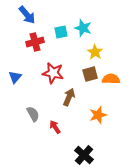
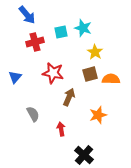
red arrow: moved 6 px right, 2 px down; rotated 24 degrees clockwise
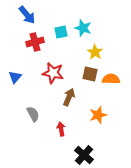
brown square: rotated 28 degrees clockwise
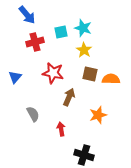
yellow star: moved 11 px left, 2 px up
black cross: rotated 24 degrees counterclockwise
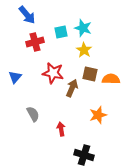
brown arrow: moved 3 px right, 9 px up
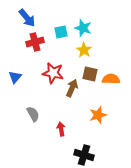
blue arrow: moved 3 px down
